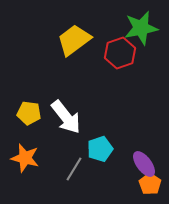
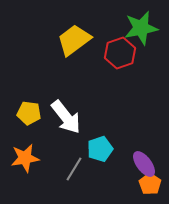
orange star: rotated 24 degrees counterclockwise
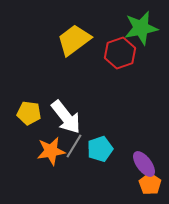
orange star: moved 26 px right, 7 px up
gray line: moved 23 px up
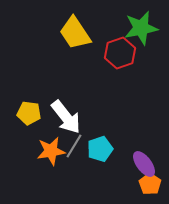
yellow trapezoid: moved 1 px right, 7 px up; rotated 87 degrees counterclockwise
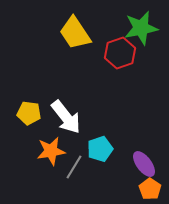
gray line: moved 21 px down
orange pentagon: moved 5 px down
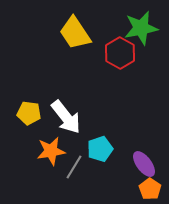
red hexagon: rotated 12 degrees counterclockwise
